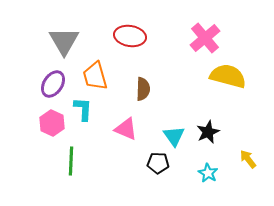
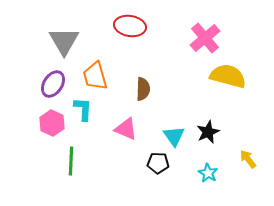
red ellipse: moved 10 px up
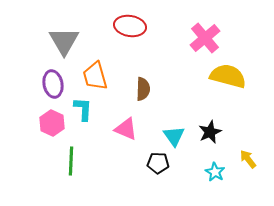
purple ellipse: rotated 44 degrees counterclockwise
black star: moved 2 px right
cyan star: moved 7 px right, 1 px up
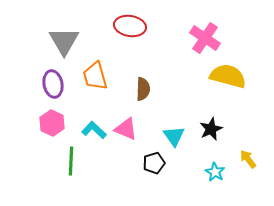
pink cross: rotated 16 degrees counterclockwise
cyan L-shape: moved 11 px right, 21 px down; rotated 50 degrees counterclockwise
black star: moved 1 px right, 3 px up
black pentagon: moved 4 px left; rotated 20 degrees counterclockwise
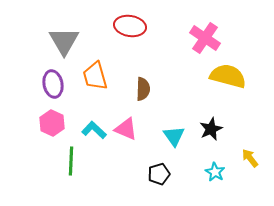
yellow arrow: moved 2 px right, 1 px up
black pentagon: moved 5 px right, 11 px down
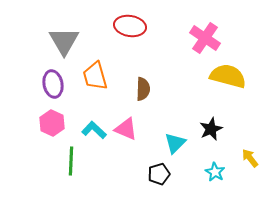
cyan triangle: moved 1 px right, 7 px down; rotated 20 degrees clockwise
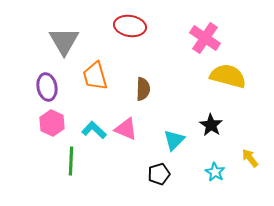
purple ellipse: moved 6 px left, 3 px down
black star: moved 4 px up; rotated 15 degrees counterclockwise
cyan triangle: moved 1 px left, 3 px up
